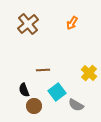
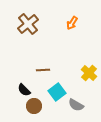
black semicircle: rotated 24 degrees counterclockwise
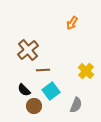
brown cross: moved 26 px down
yellow cross: moved 3 px left, 2 px up
cyan square: moved 6 px left, 1 px up
gray semicircle: rotated 98 degrees counterclockwise
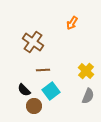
brown cross: moved 5 px right, 8 px up; rotated 15 degrees counterclockwise
gray semicircle: moved 12 px right, 9 px up
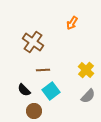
yellow cross: moved 1 px up
gray semicircle: rotated 21 degrees clockwise
brown circle: moved 5 px down
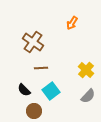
brown line: moved 2 px left, 2 px up
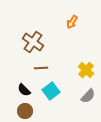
orange arrow: moved 1 px up
brown circle: moved 9 px left
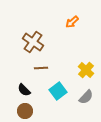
orange arrow: rotated 16 degrees clockwise
cyan square: moved 7 px right
gray semicircle: moved 2 px left, 1 px down
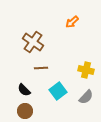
yellow cross: rotated 28 degrees counterclockwise
